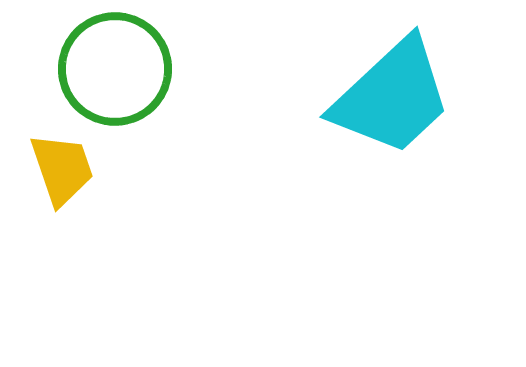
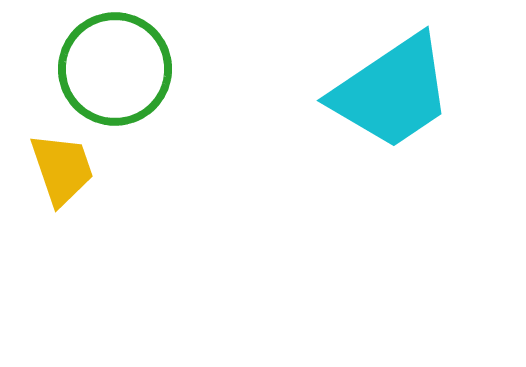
cyan trapezoid: moved 5 px up; rotated 9 degrees clockwise
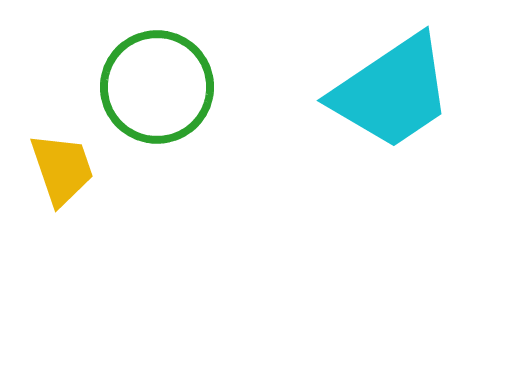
green circle: moved 42 px right, 18 px down
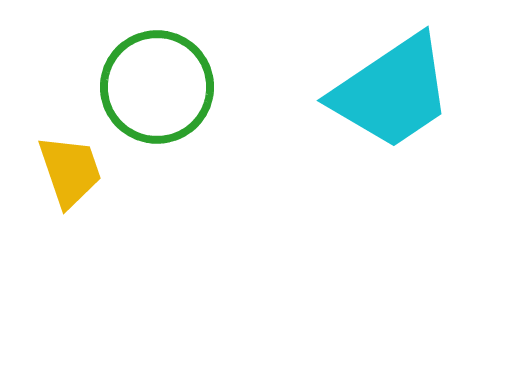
yellow trapezoid: moved 8 px right, 2 px down
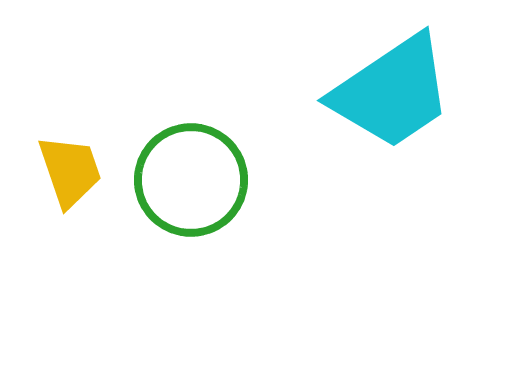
green circle: moved 34 px right, 93 px down
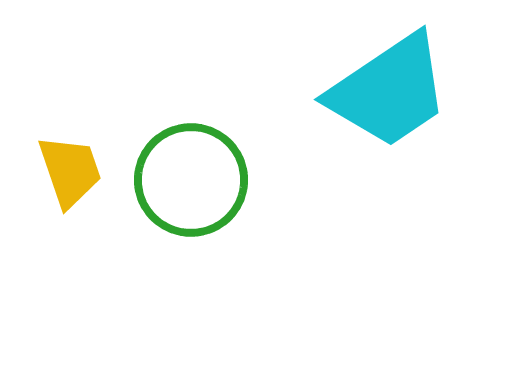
cyan trapezoid: moved 3 px left, 1 px up
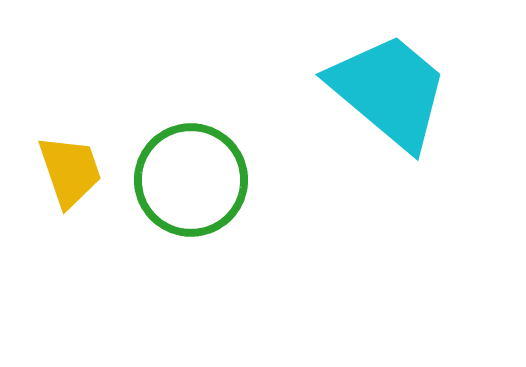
cyan trapezoid: rotated 106 degrees counterclockwise
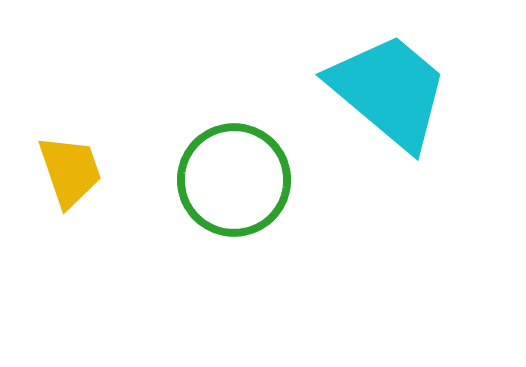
green circle: moved 43 px right
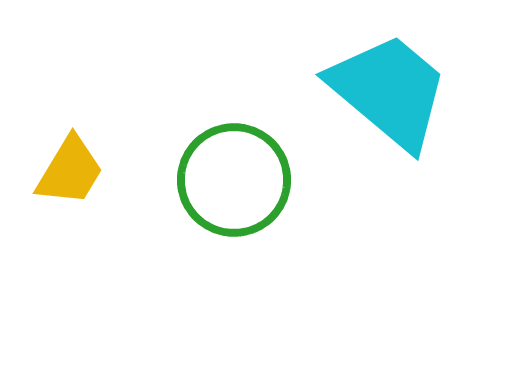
yellow trapezoid: rotated 50 degrees clockwise
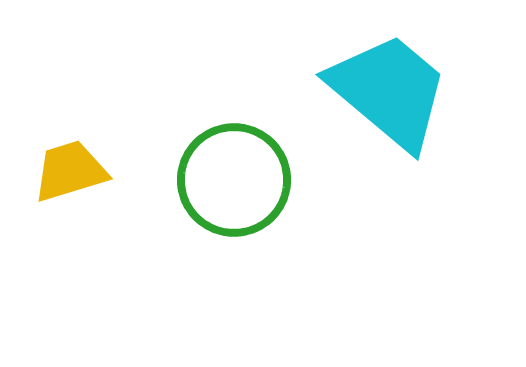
yellow trapezoid: rotated 138 degrees counterclockwise
